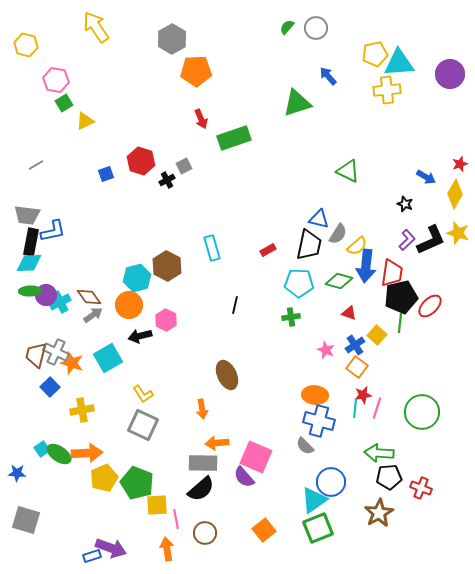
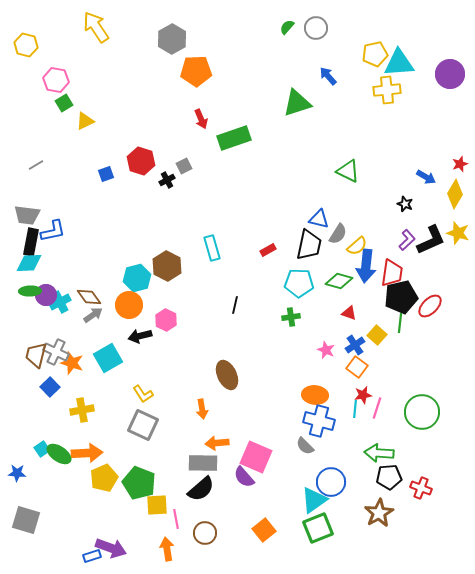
green pentagon at (137, 483): moved 2 px right
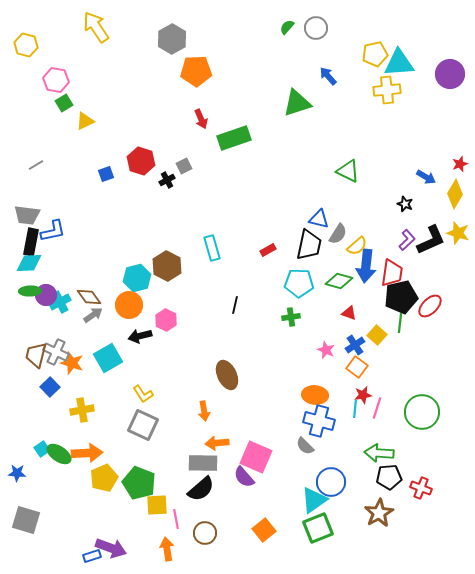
orange arrow at (202, 409): moved 2 px right, 2 px down
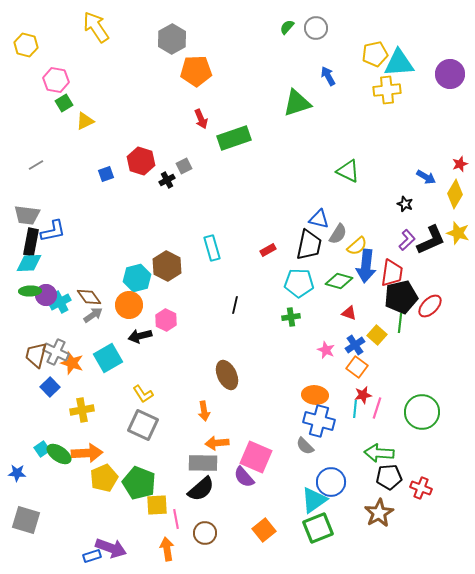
blue arrow at (328, 76): rotated 12 degrees clockwise
